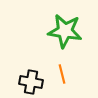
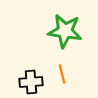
black cross: rotated 15 degrees counterclockwise
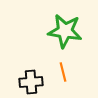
orange line: moved 1 px right, 2 px up
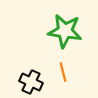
black cross: rotated 30 degrees clockwise
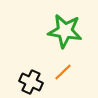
orange line: rotated 60 degrees clockwise
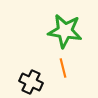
orange line: moved 4 px up; rotated 60 degrees counterclockwise
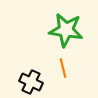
green star: moved 1 px right, 1 px up
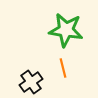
black cross: rotated 30 degrees clockwise
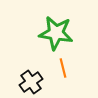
green star: moved 10 px left, 3 px down
